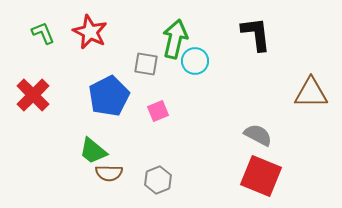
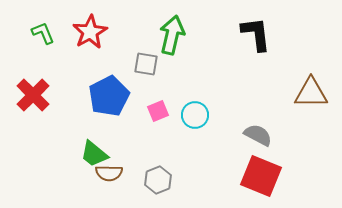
red star: rotated 16 degrees clockwise
green arrow: moved 3 px left, 4 px up
cyan circle: moved 54 px down
green trapezoid: moved 1 px right, 3 px down
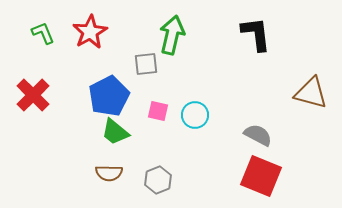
gray square: rotated 15 degrees counterclockwise
brown triangle: rotated 15 degrees clockwise
pink square: rotated 35 degrees clockwise
green trapezoid: moved 21 px right, 22 px up
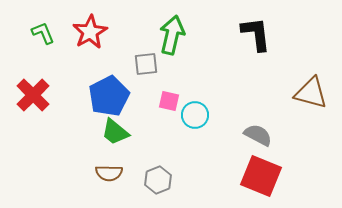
pink square: moved 11 px right, 10 px up
